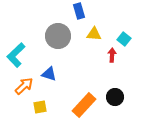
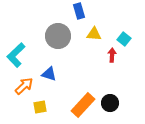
black circle: moved 5 px left, 6 px down
orange rectangle: moved 1 px left
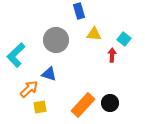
gray circle: moved 2 px left, 4 px down
orange arrow: moved 5 px right, 3 px down
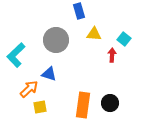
orange rectangle: rotated 35 degrees counterclockwise
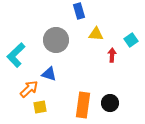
yellow triangle: moved 2 px right
cyan square: moved 7 px right, 1 px down; rotated 16 degrees clockwise
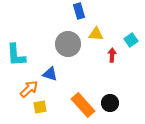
gray circle: moved 12 px right, 4 px down
cyan L-shape: rotated 50 degrees counterclockwise
blue triangle: moved 1 px right
orange rectangle: rotated 50 degrees counterclockwise
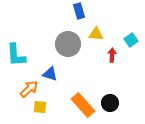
yellow square: rotated 16 degrees clockwise
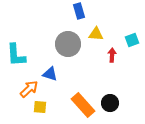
cyan square: moved 1 px right; rotated 16 degrees clockwise
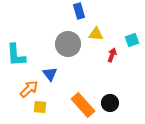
red arrow: rotated 16 degrees clockwise
blue triangle: rotated 35 degrees clockwise
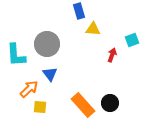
yellow triangle: moved 3 px left, 5 px up
gray circle: moved 21 px left
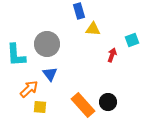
black circle: moved 2 px left, 1 px up
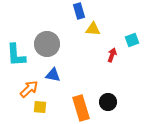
blue triangle: moved 3 px right, 1 px down; rotated 42 degrees counterclockwise
orange rectangle: moved 2 px left, 3 px down; rotated 25 degrees clockwise
